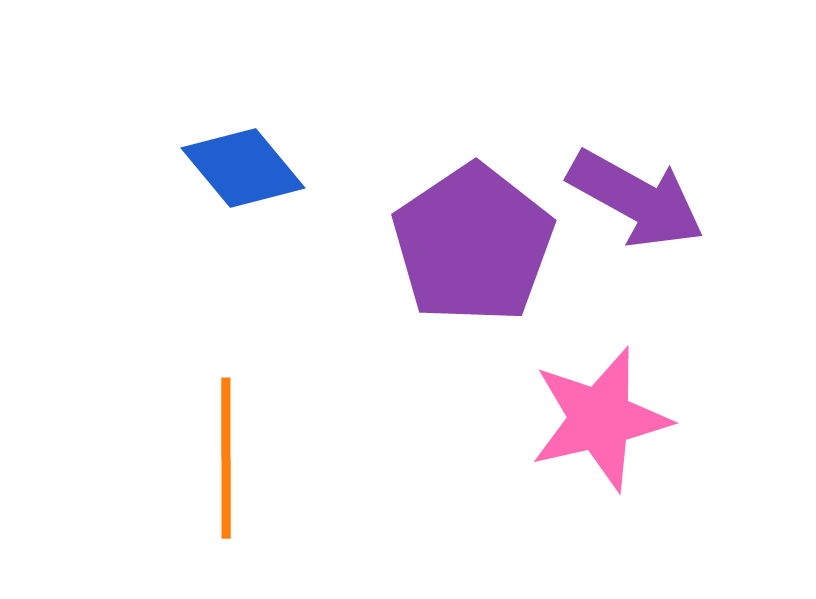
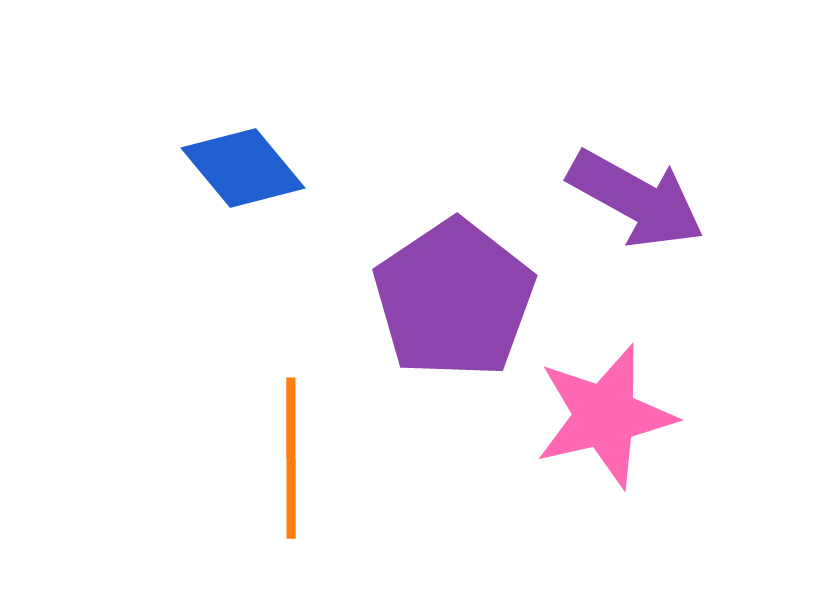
purple pentagon: moved 19 px left, 55 px down
pink star: moved 5 px right, 3 px up
orange line: moved 65 px right
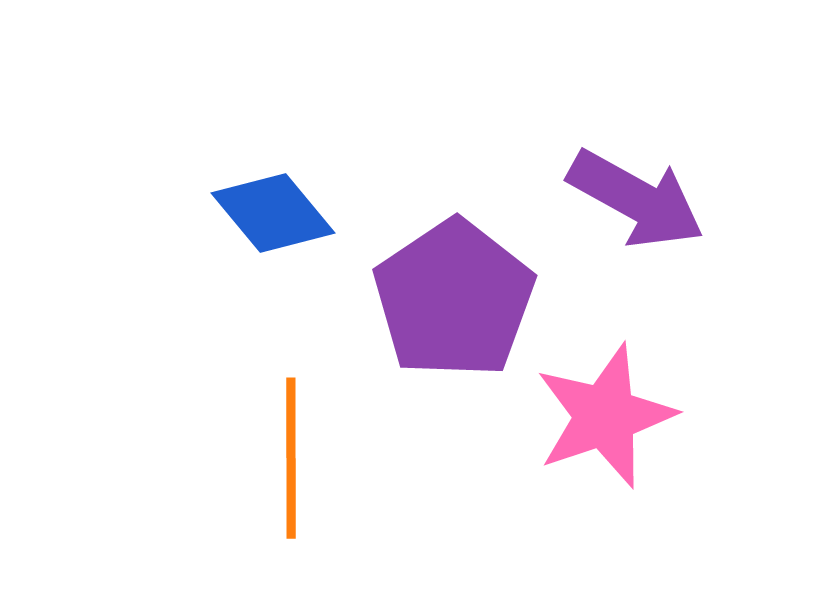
blue diamond: moved 30 px right, 45 px down
pink star: rotated 6 degrees counterclockwise
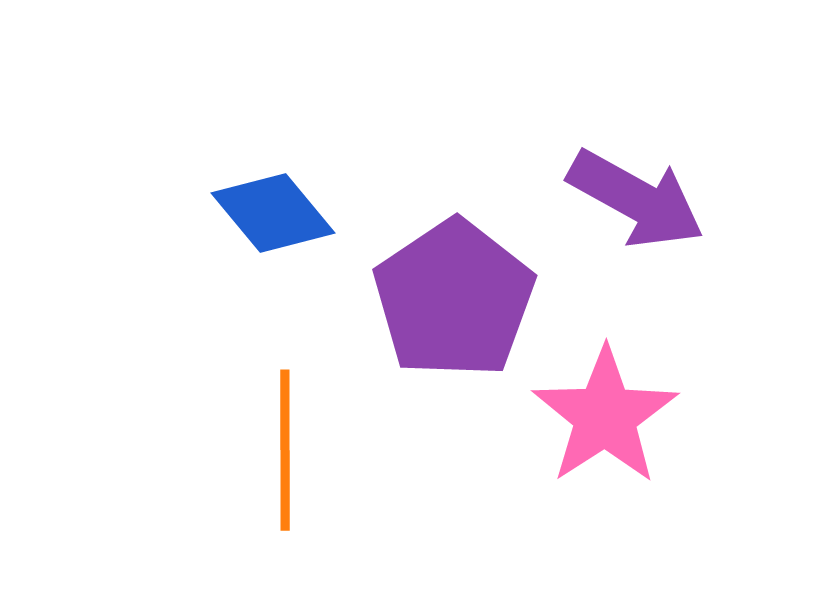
pink star: rotated 14 degrees counterclockwise
orange line: moved 6 px left, 8 px up
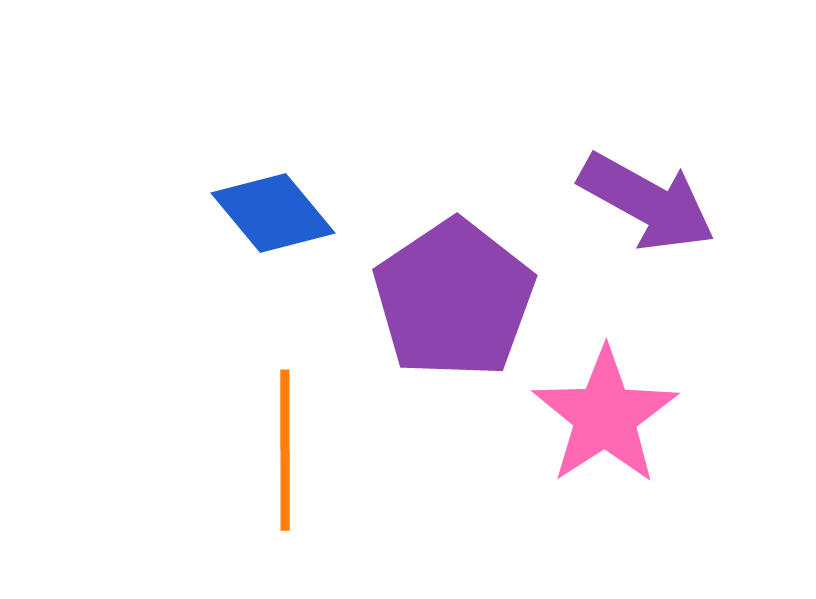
purple arrow: moved 11 px right, 3 px down
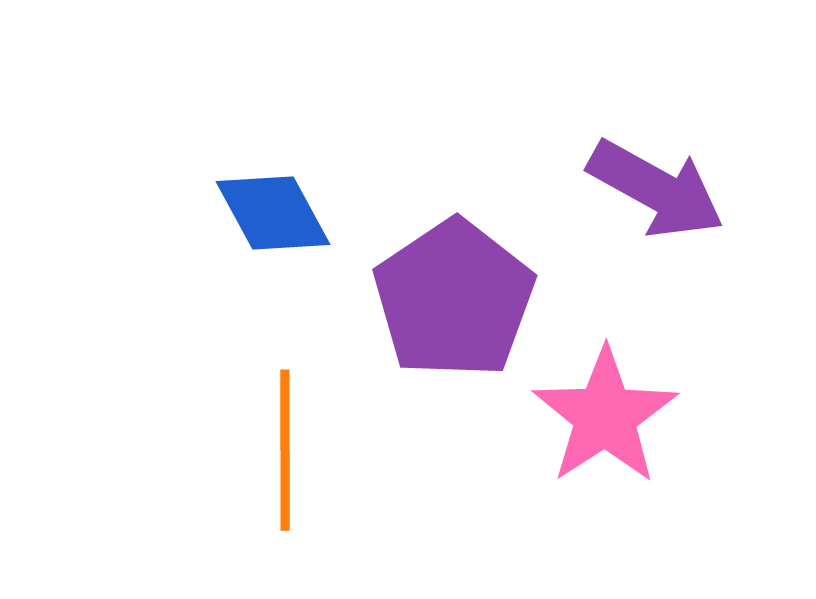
purple arrow: moved 9 px right, 13 px up
blue diamond: rotated 11 degrees clockwise
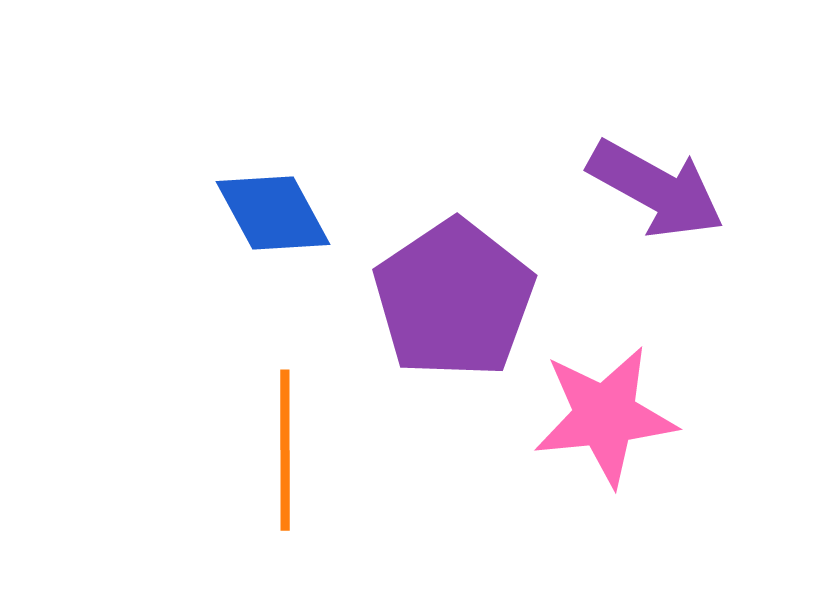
pink star: rotated 27 degrees clockwise
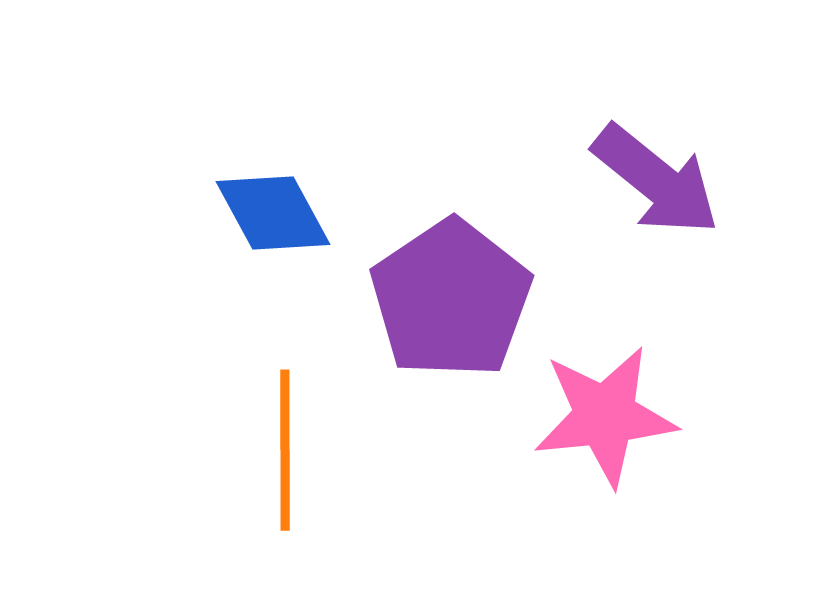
purple arrow: moved 9 px up; rotated 10 degrees clockwise
purple pentagon: moved 3 px left
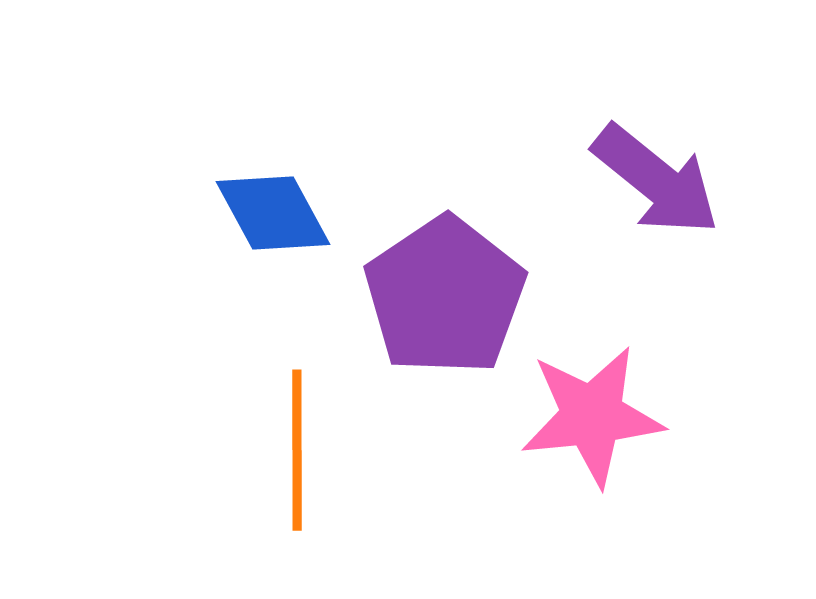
purple pentagon: moved 6 px left, 3 px up
pink star: moved 13 px left
orange line: moved 12 px right
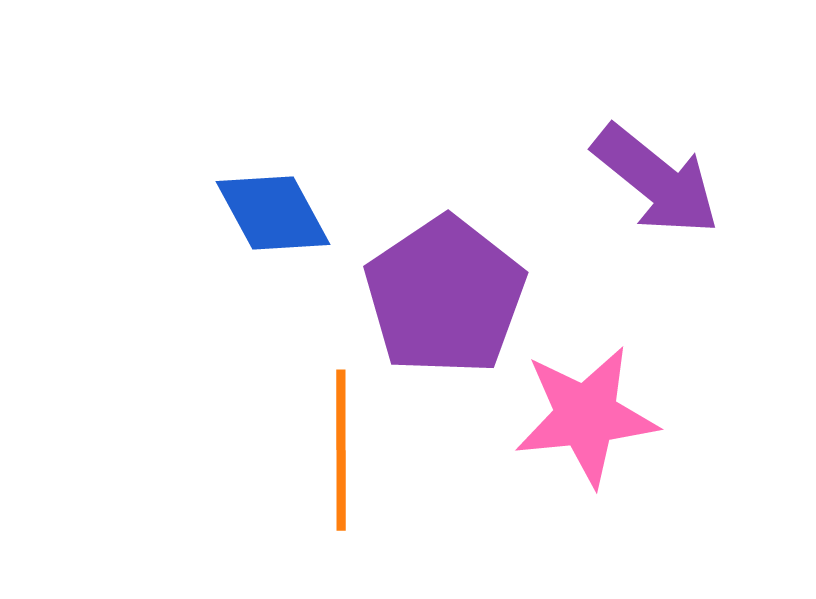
pink star: moved 6 px left
orange line: moved 44 px right
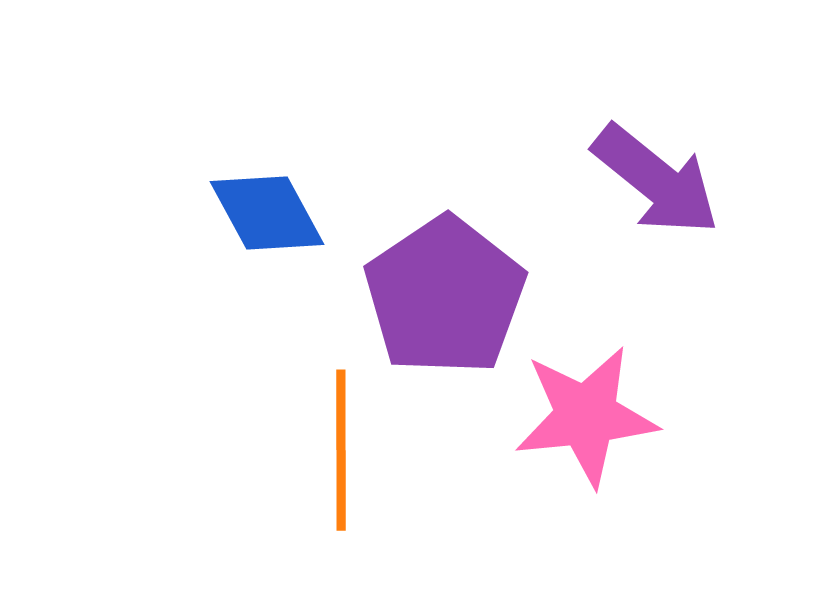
blue diamond: moved 6 px left
